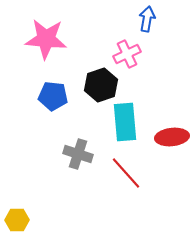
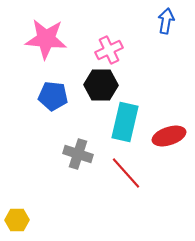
blue arrow: moved 19 px right, 2 px down
pink cross: moved 18 px left, 4 px up
black hexagon: rotated 20 degrees clockwise
cyan rectangle: rotated 18 degrees clockwise
red ellipse: moved 3 px left, 1 px up; rotated 12 degrees counterclockwise
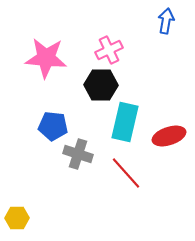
pink star: moved 19 px down
blue pentagon: moved 30 px down
yellow hexagon: moved 2 px up
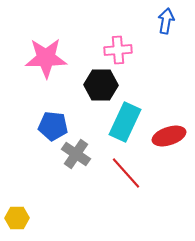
pink cross: moved 9 px right; rotated 20 degrees clockwise
pink star: rotated 6 degrees counterclockwise
cyan rectangle: rotated 12 degrees clockwise
gray cross: moved 2 px left; rotated 16 degrees clockwise
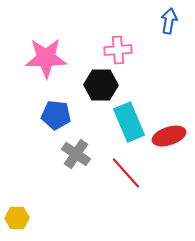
blue arrow: moved 3 px right
cyan rectangle: moved 4 px right; rotated 48 degrees counterclockwise
blue pentagon: moved 3 px right, 11 px up
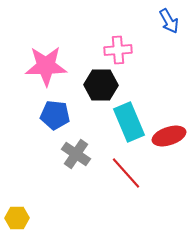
blue arrow: rotated 140 degrees clockwise
pink star: moved 8 px down
blue pentagon: moved 1 px left
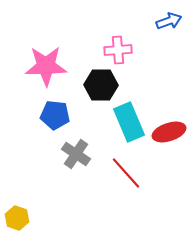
blue arrow: rotated 80 degrees counterclockwise
red ellipse: moved 4 px up
yellow hexagon: rotated 20 degrees clockwise
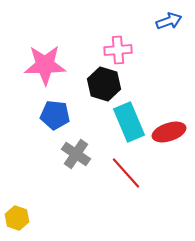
pink star: moved 1 px left, 1 px up
black hexagon: moved 3 px right, 1 px up; rotated 16 degrees clockwise
